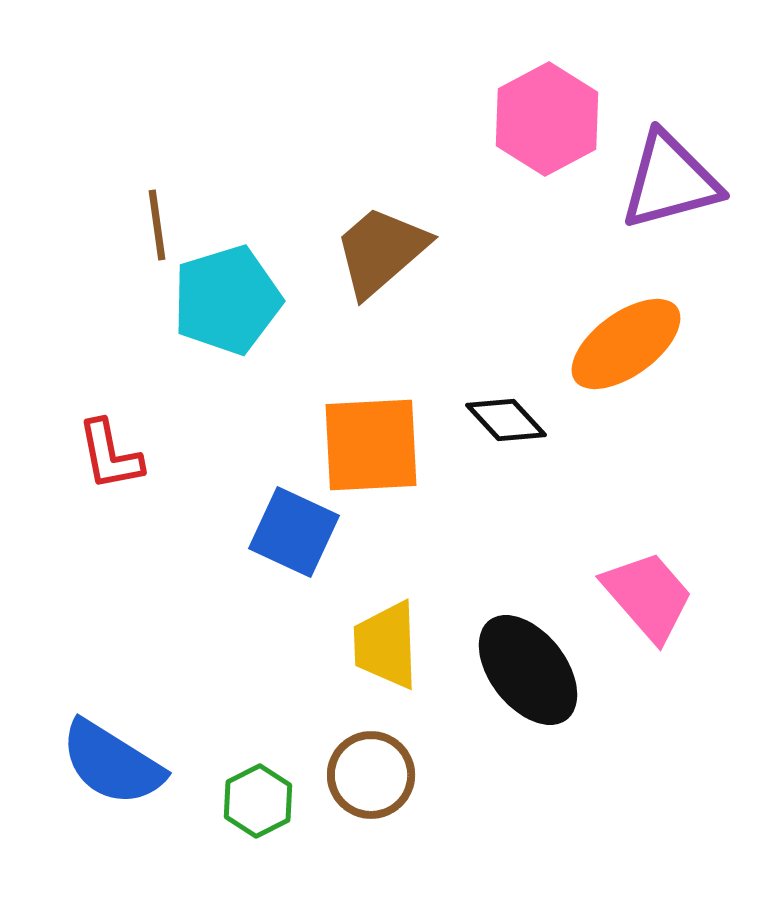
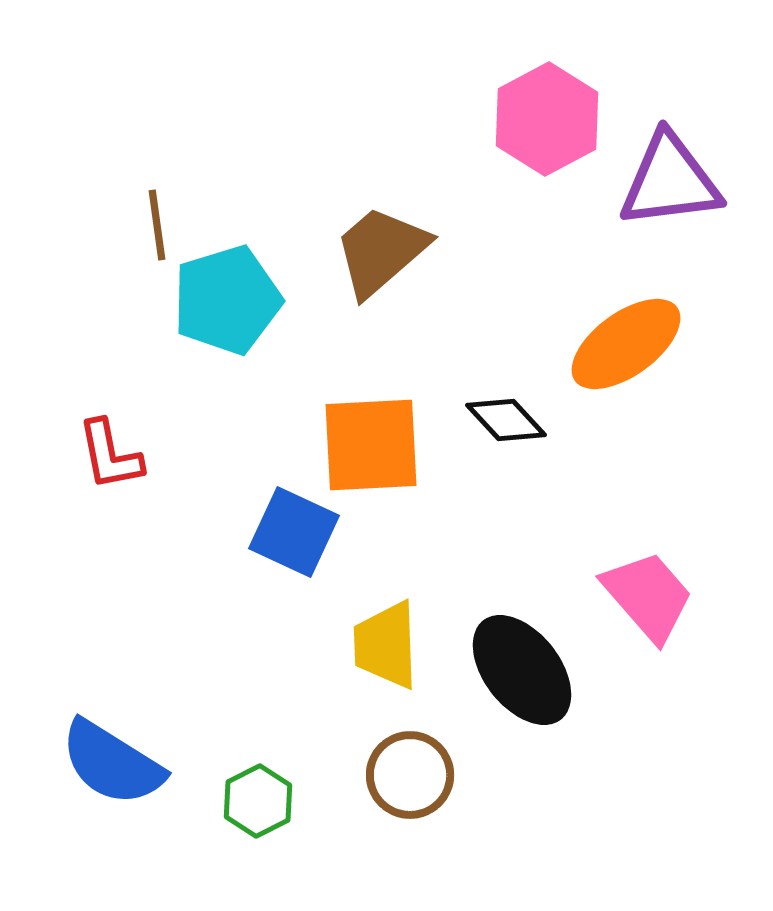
purple triangle: rotated 8 degrees clockwise
black ellipse: moved 6 px left
brown circle: moved 39 px right
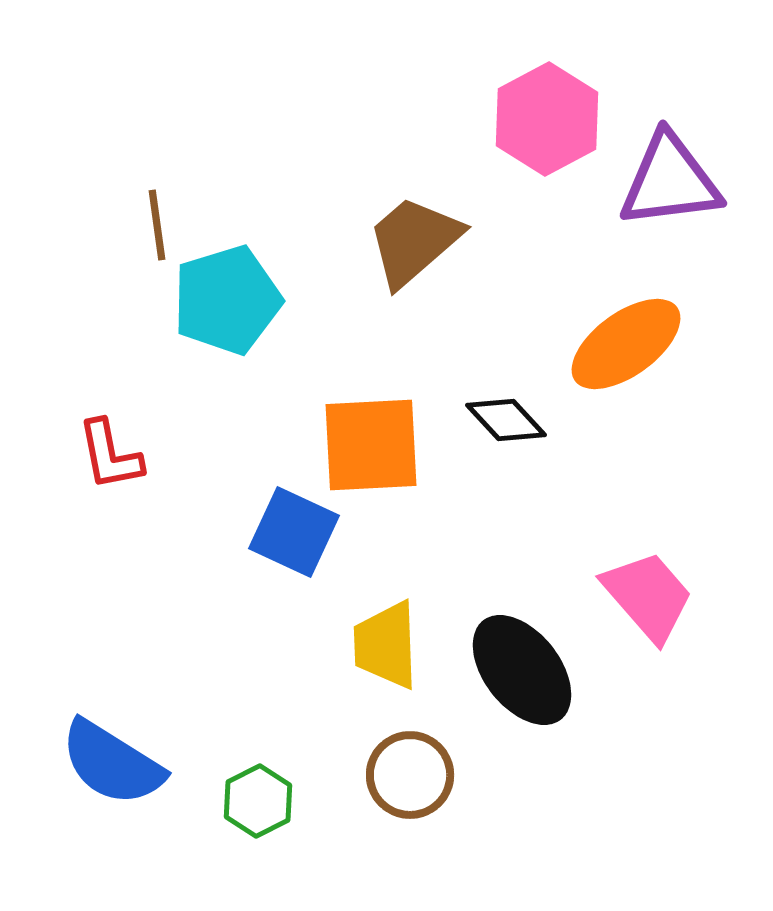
brown trapezoid: moved 33 px right, 10 px up
